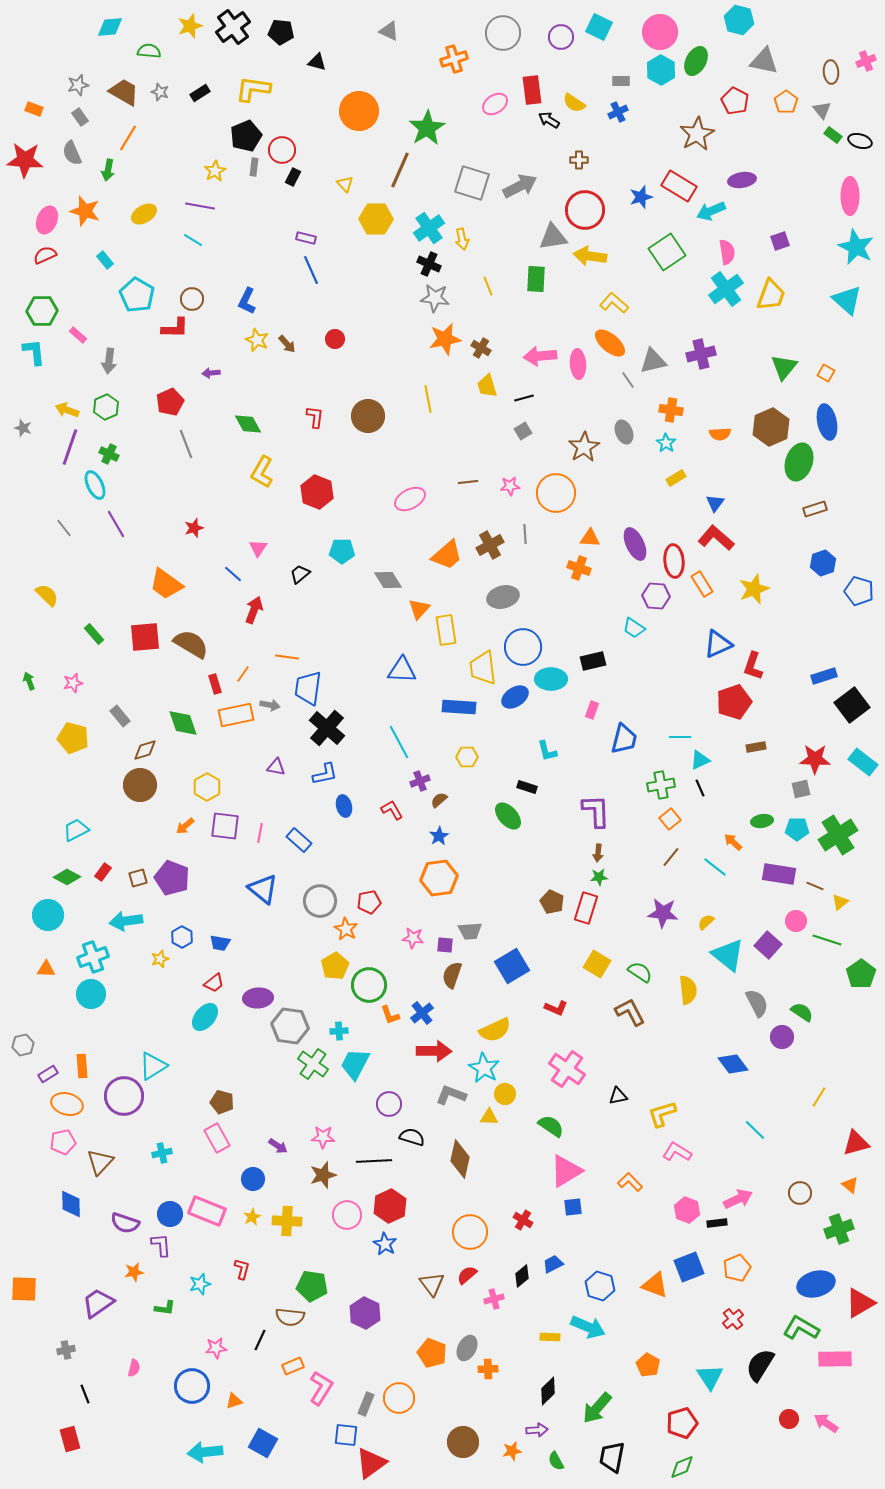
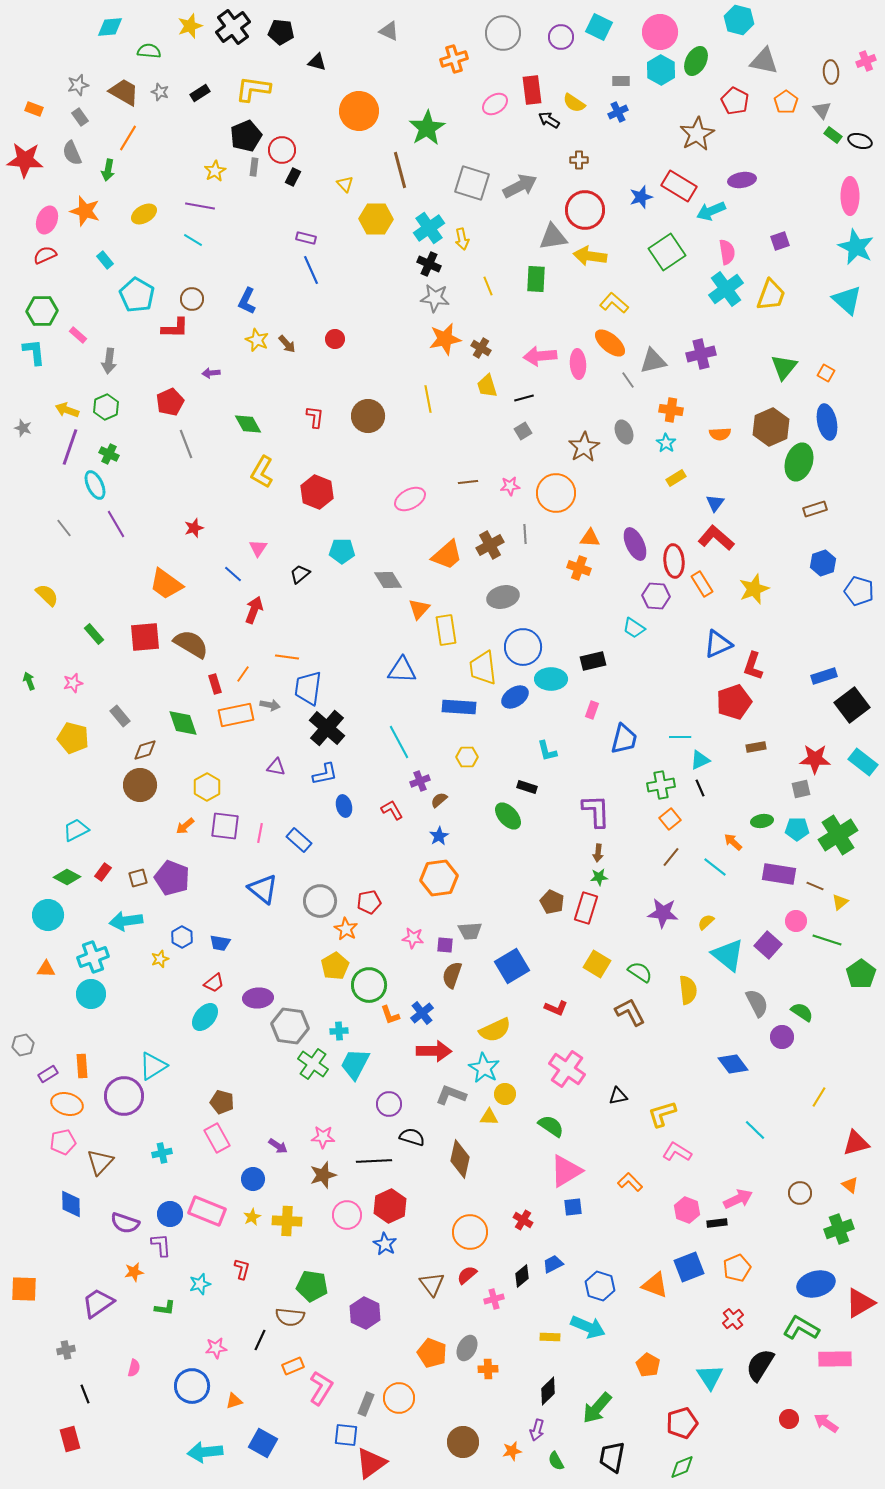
brown line at (400, 170): rotated 39 degrees counterclockwise
purple arrow at (537, 1430): rotated 110 degrees clockwise
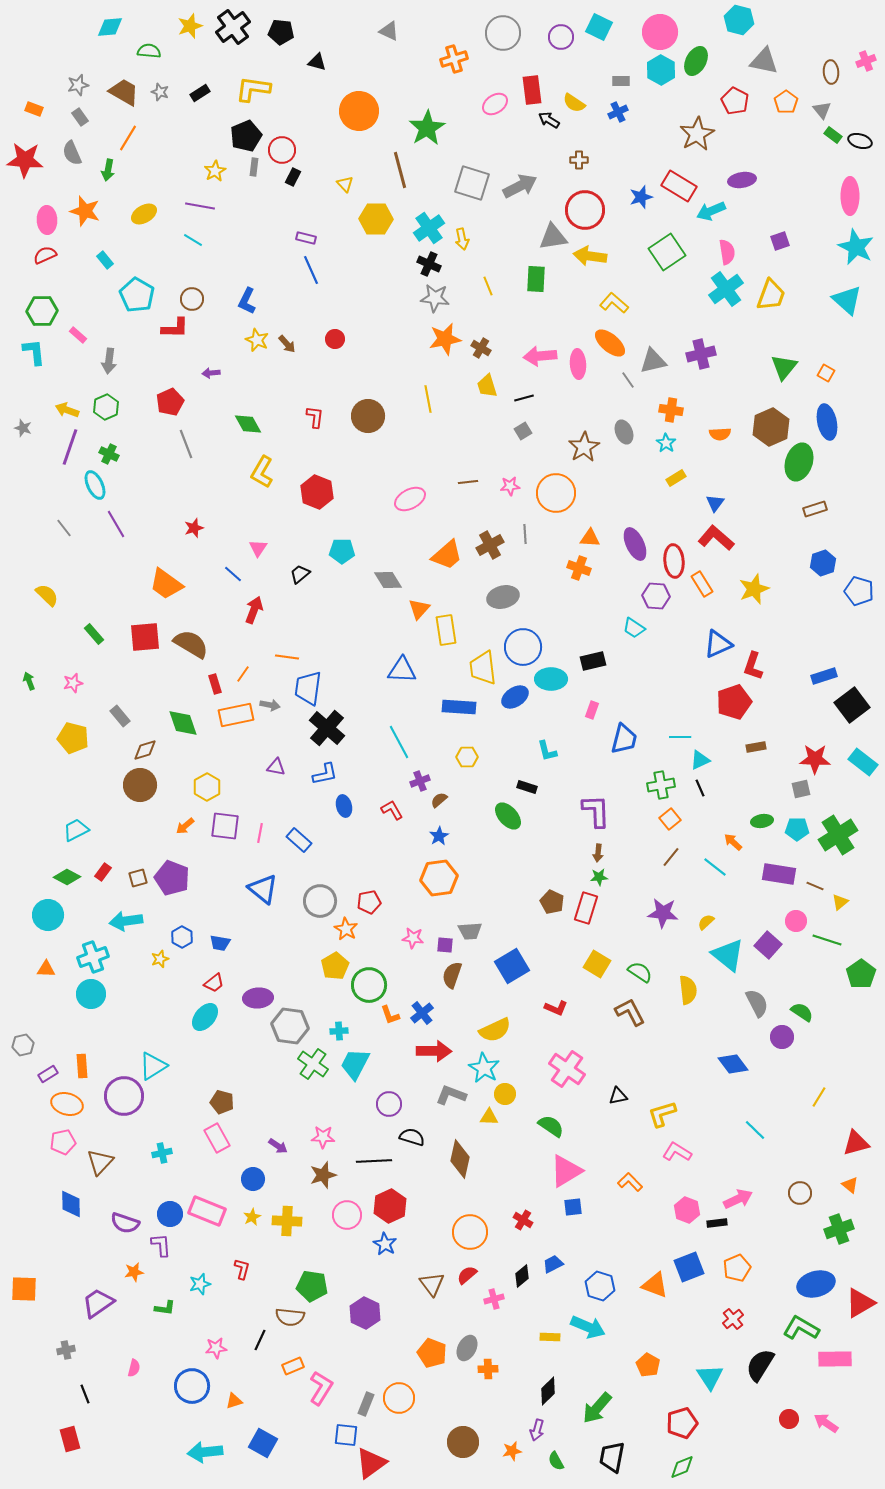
pink ellipse at (47, 220): rotated 24 degrees counterclockwise
